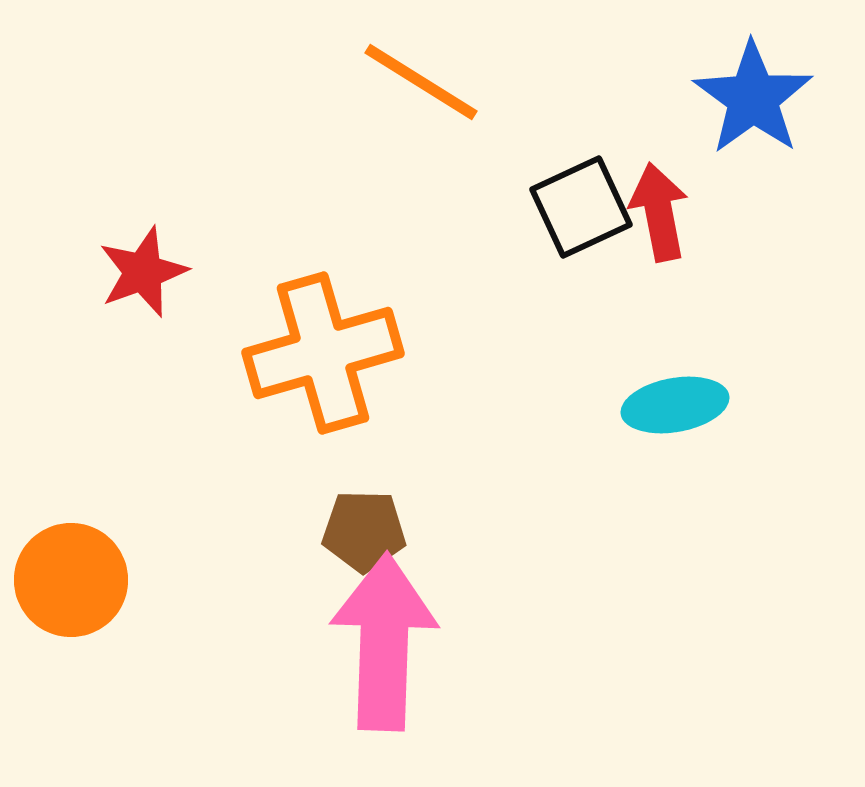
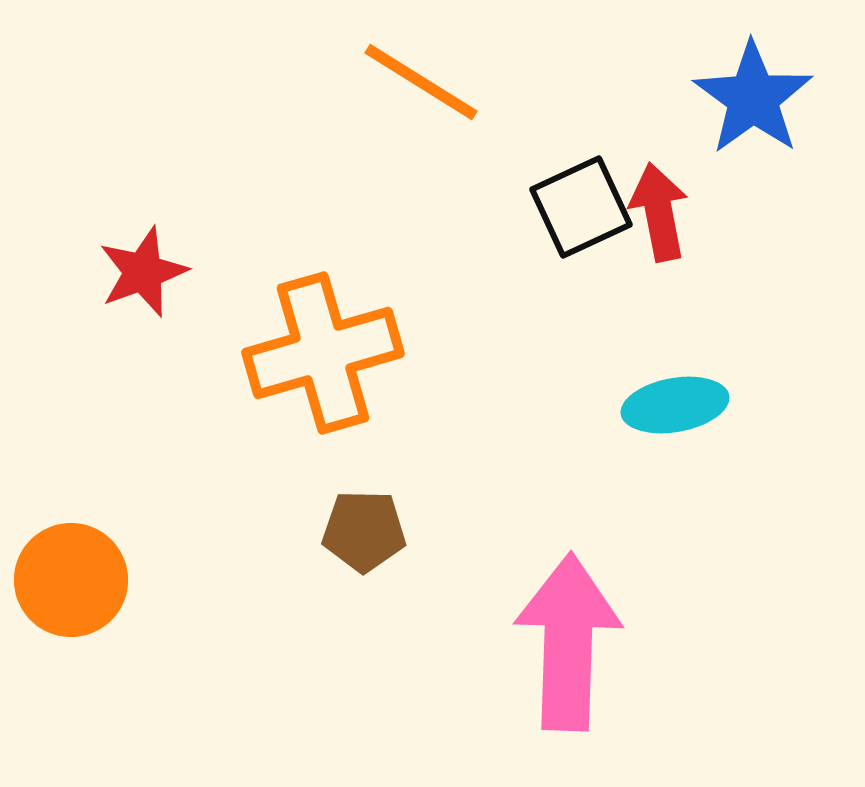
pink arrow: moved 184 px right
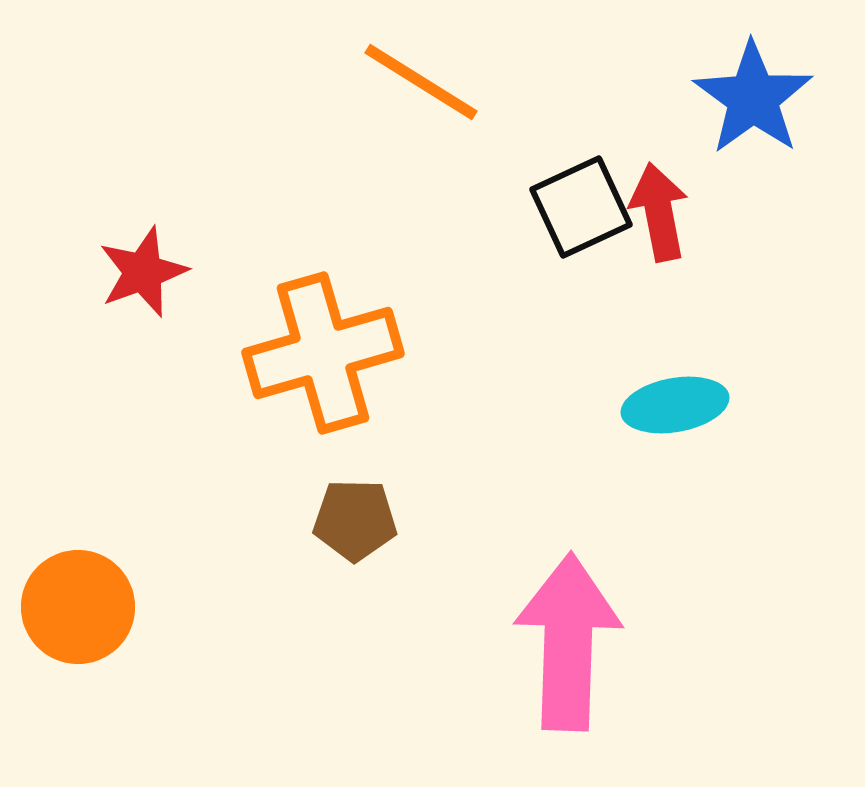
brown pentagon: moved 9 px left, 11 px up
orange circle: moved 7 px right, 27 px down
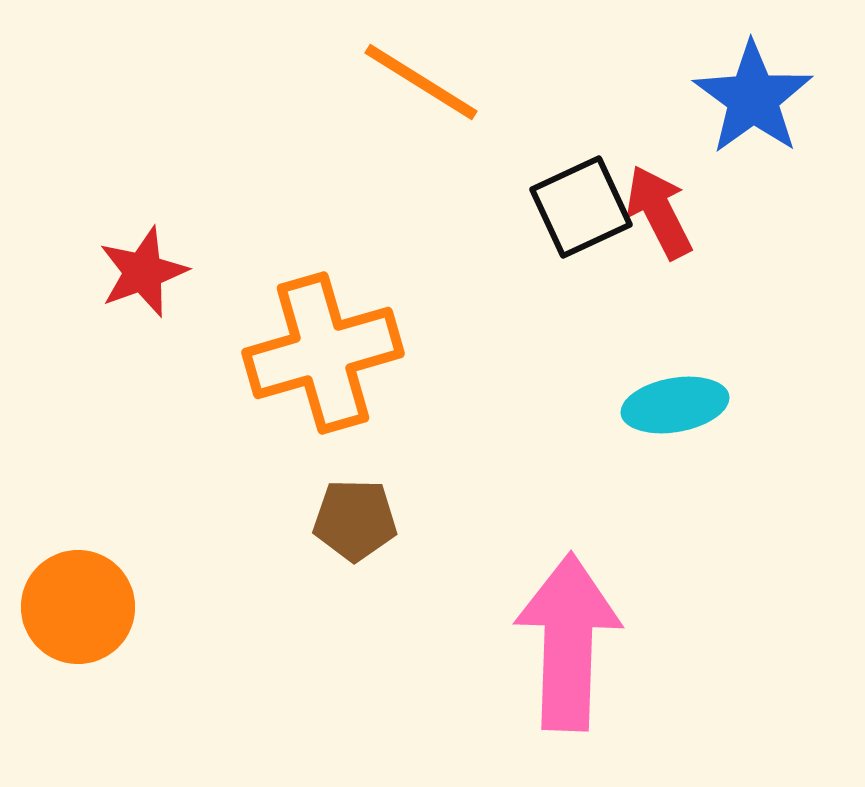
red arrow: rotated 16 degrees counterclockwise
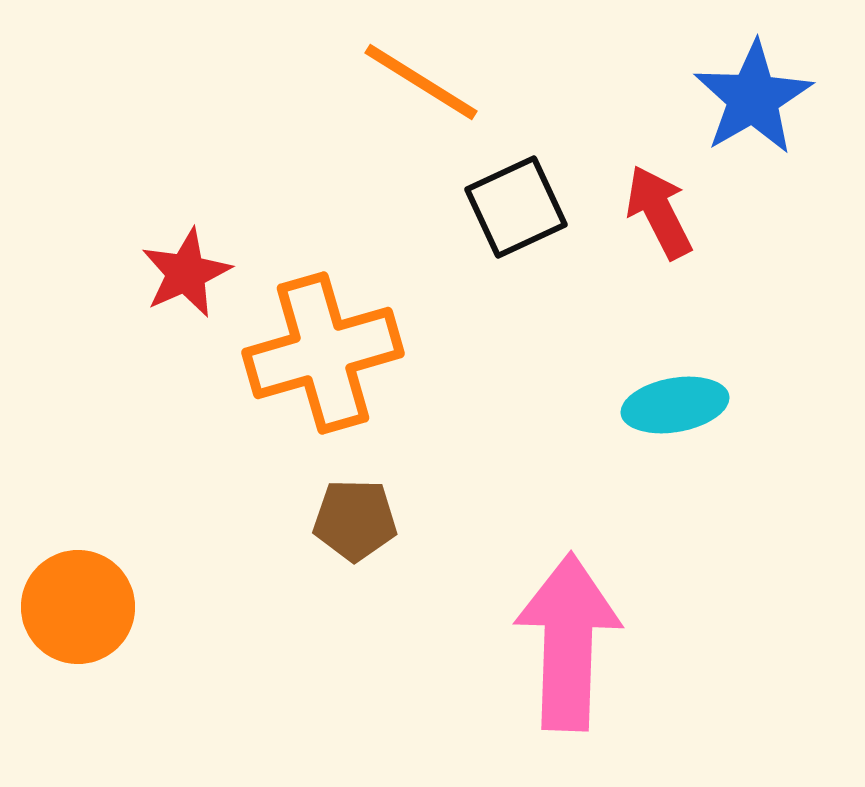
blue star: rotated 6 degrees clockwise
black square: moved 65 px left
red star: moved 43 px right, 1 px down; rotated 4 degrees counterclockwise
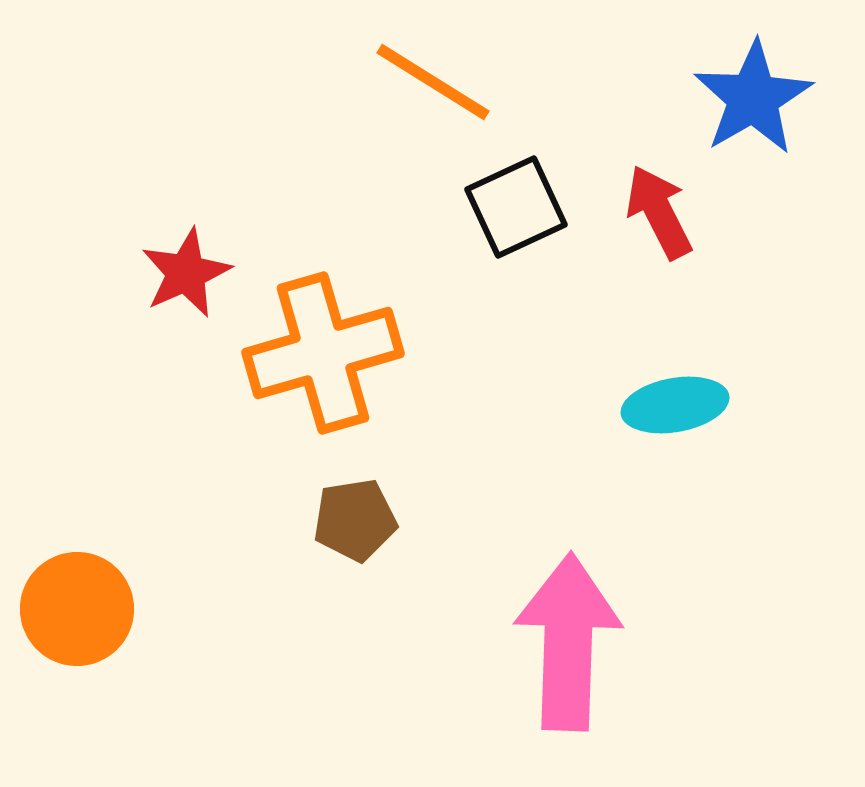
orange line: moved 12 px right
brown pentagon: rotated 10 degrees counterclockwise
orange circle: moved 1 px left, 2 px down
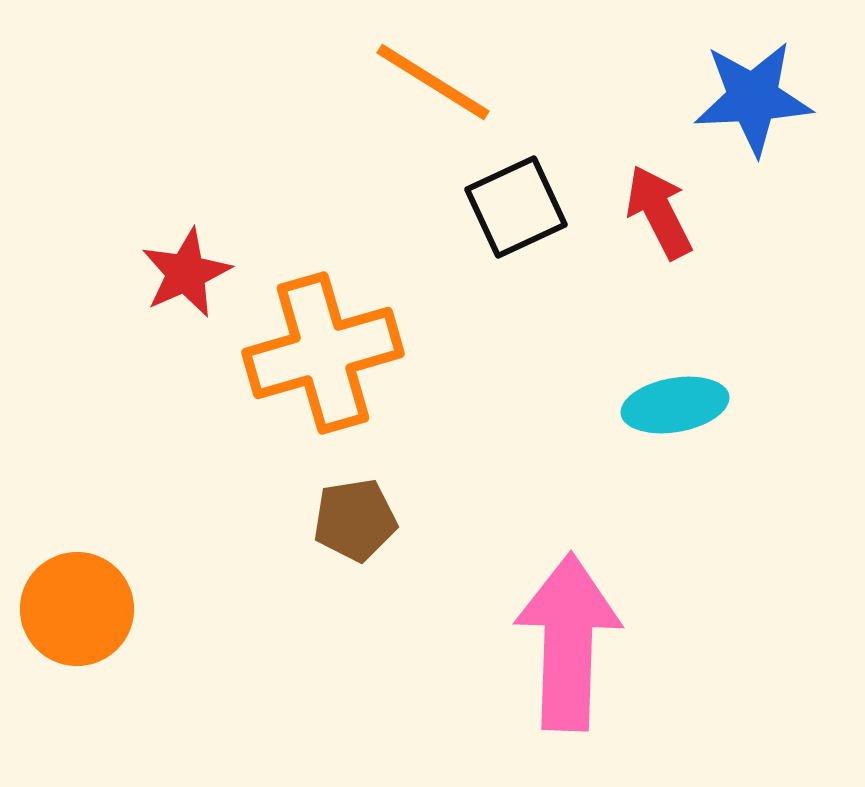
blue star: rotated 27 degrees clockwise
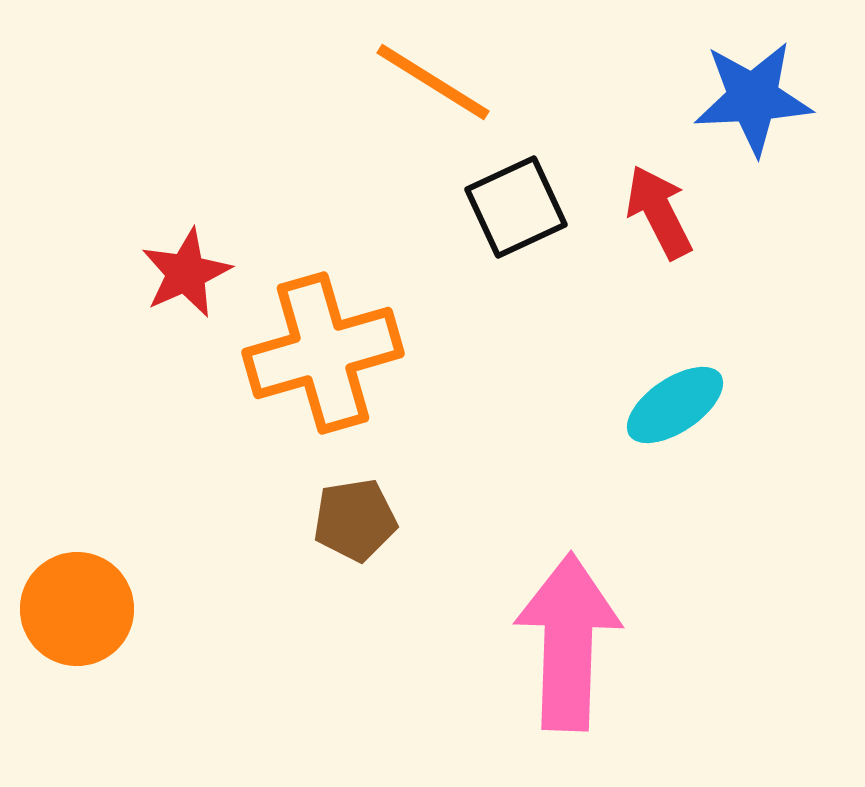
cyan ellipse: rotated 24 degrees counterclockwise
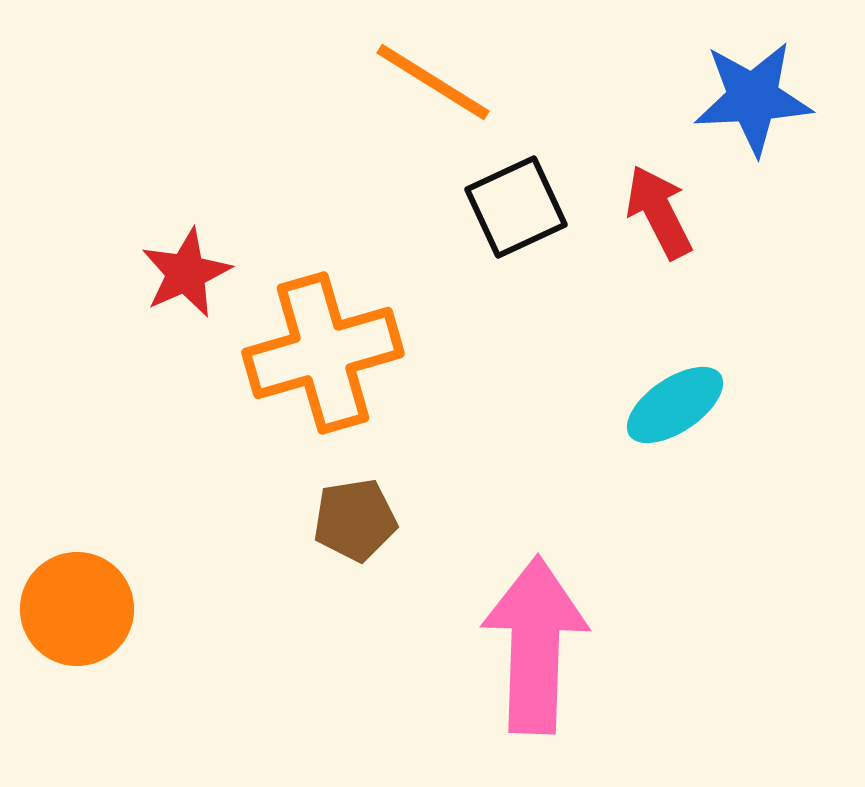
pink arrow: moved 33 px left, 3 px down
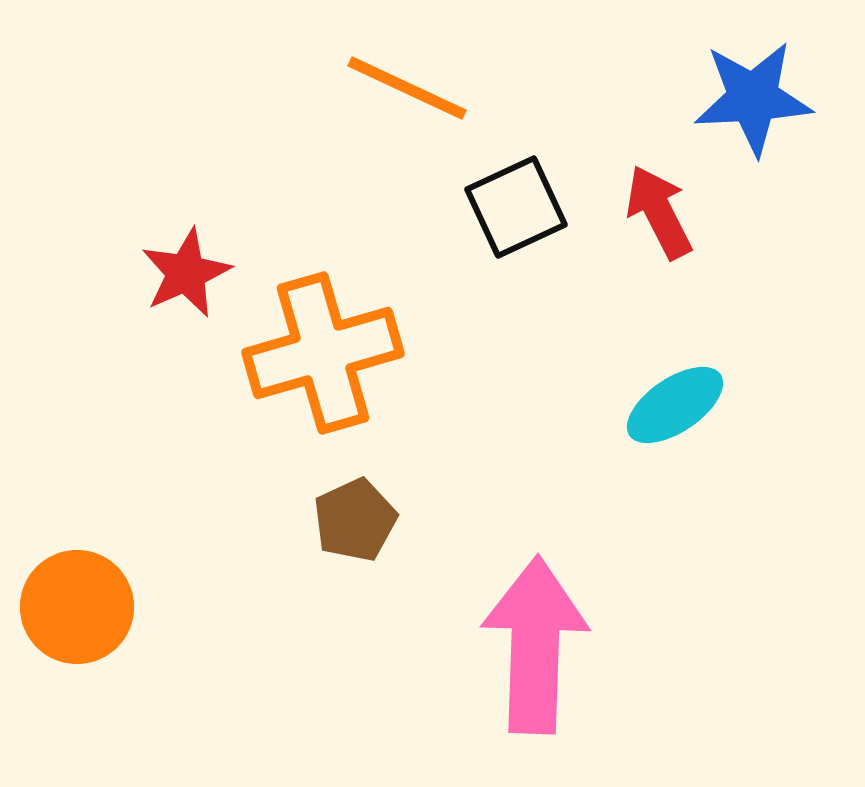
orange line: moved 26 px left, 6 px down; rotated 7 degrees counterclockwise
brown pentagon: rotated 16 degrees counterclockwise
orange circle: moved 2 px up
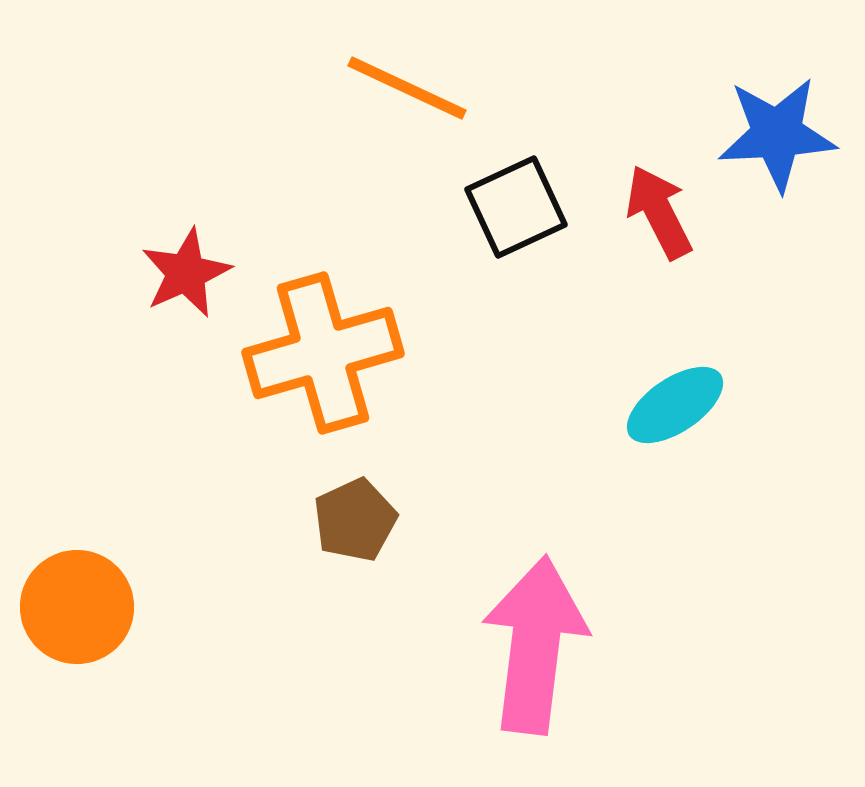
blue star: moved 24 px right, 36 px down
pink arrow: rotated 5 degrees clockwise
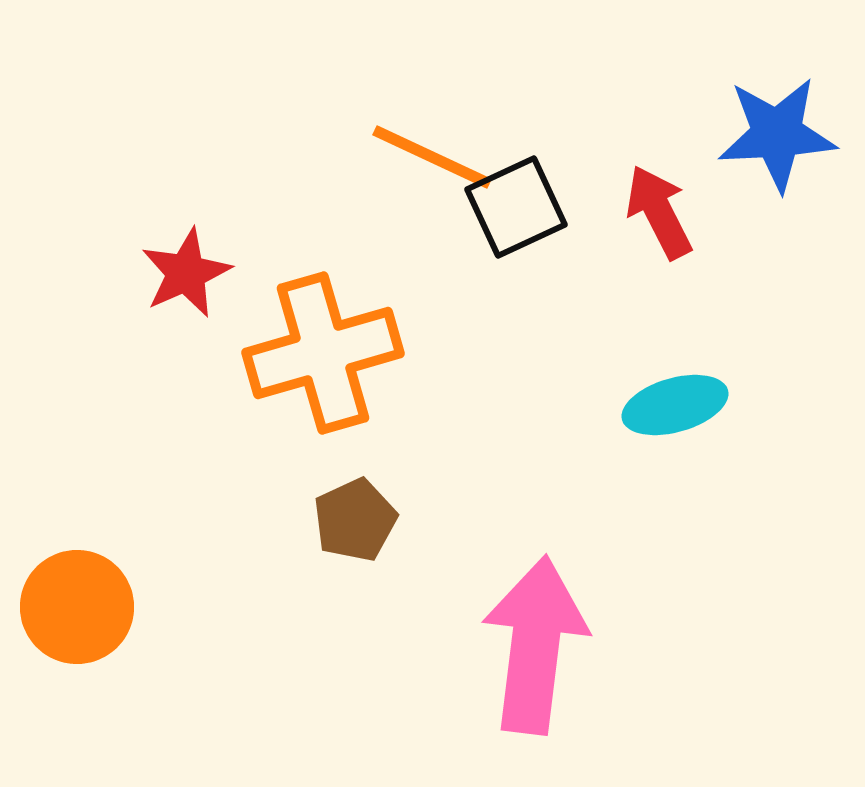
orange line: moved 25 px right, 69 px down
cyan ellipse: rotated 18 degrees clockwise
